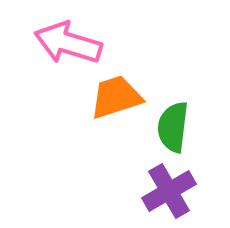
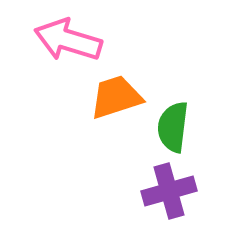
pink arrow: moved 3 px up
purple cross: rotated 14 degrees clockwise
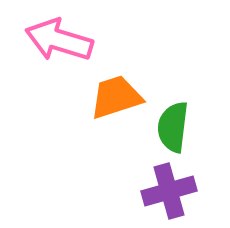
pink arrow: moved 9 px left
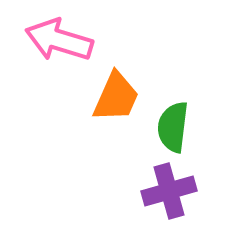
orange trapezoid: rotated 132 degrees clockwise
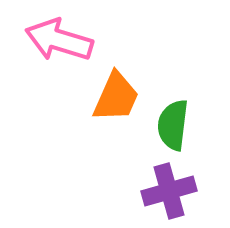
green semicircle: moved 2 px up
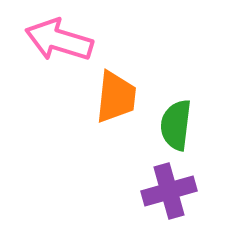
orange trapezoid: rotated 18 degrees counterclockwise
green semicircle: moved 3 px right
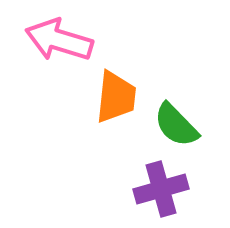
green semicircle: rotated 51 degrees counterclockwise
purple cross: moved 8 px left, 2 px up
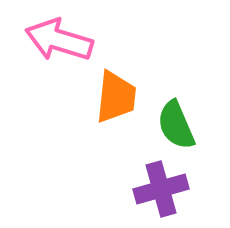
green semicircle: rotated 21 degrees clockwise
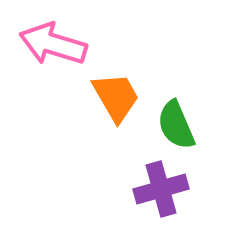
pink arrow: moved 6 px left, 4 px down
orange trapezoid: rotated 36 degrees counterclockwise
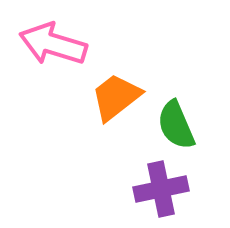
orange trapezoid: rotated 98 degrees counterclockwise
purple cross: rotated 4 degrees clockwise
